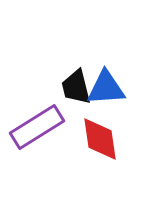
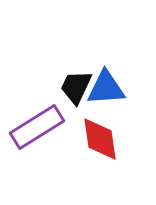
black trapezoid: rotated 39 degrees clockwise
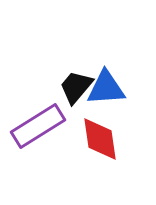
black trapezoid: rotated 15 degrees clockwise
purple rectangle: moved 1 px right, 1 px up
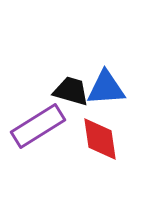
black trapezoid: moved 5 px left, 4 px down; rotated 66 degrees clockwise
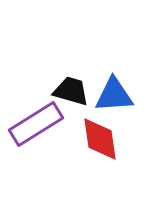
blue triangle: moved 8 px right, 7 px down
purple rectangle: moved 2 px left, 2 px up
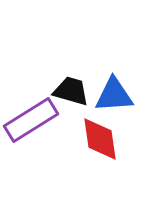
purple rectangle: moved 5 px left, 4 px up
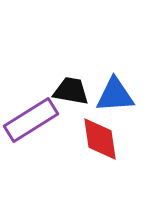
black trapezoid: rotated 6 degrees counterclockwise
blue triangle: moved 1 px right
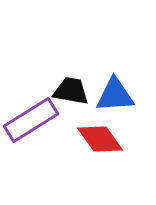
red diamond: rotated 27 degrees counterclockwise
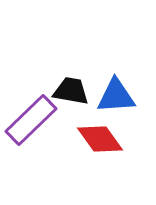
blue triangle: moved 1 px right, 1 px down
purple rectangle: rotated 12 degrees counterclockwise
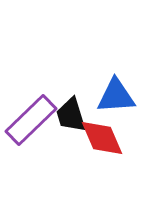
black trapezoid: moved 24 px down; rotated 117 degrees counterclockwise
red diamond: moved 2 px right, 1 px up; rotated 12 degrees clockwise
